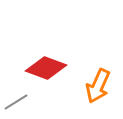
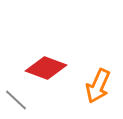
gray line: moved 2 px up; rotated 75 degrees clockwise
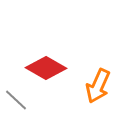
red diamond: rotated 9 degrees clockwise
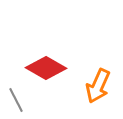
gray line: rotated 20 degrees clockwise
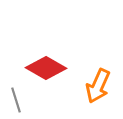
gray line: rotated 10 degrees clockwise
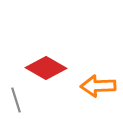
orange arrow: rotated 64 degrees clockwise
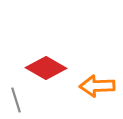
orange arrow: moved 1 px left
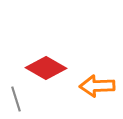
gray line: moved 1 px up
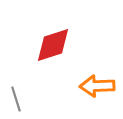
red diamond: moved 7 px right, 23 px up; rotated 48 degrees counterclockwise
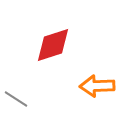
gray line: rotated 40 degrees counterclockwise
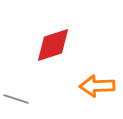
gray line: rotated 15 degrees counterclockwise
